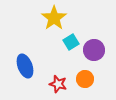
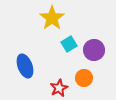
yellow star: moved 2 px left
cyan square: moved 2 px left, 2 px down
orange circle: moved 1 px left, 1 px up
red star: moved 1 px right, 4 px down; rotated 30 degrees clockwise
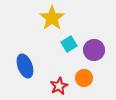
red star: moved 2 px up
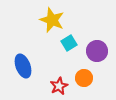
yellow star: moved 2 px down; rotated 15 degrees counterclockwise
cyan square: moved 1 px up
purple circle: moved 3 px right, 1 px down
blue ellipse: moved 2 px left
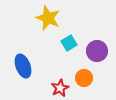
yellow star: moved 4 px left, 2 px up
red star: moved 1 px right, 2 px down
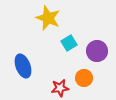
red star: rotated 18 degrees clockwise
